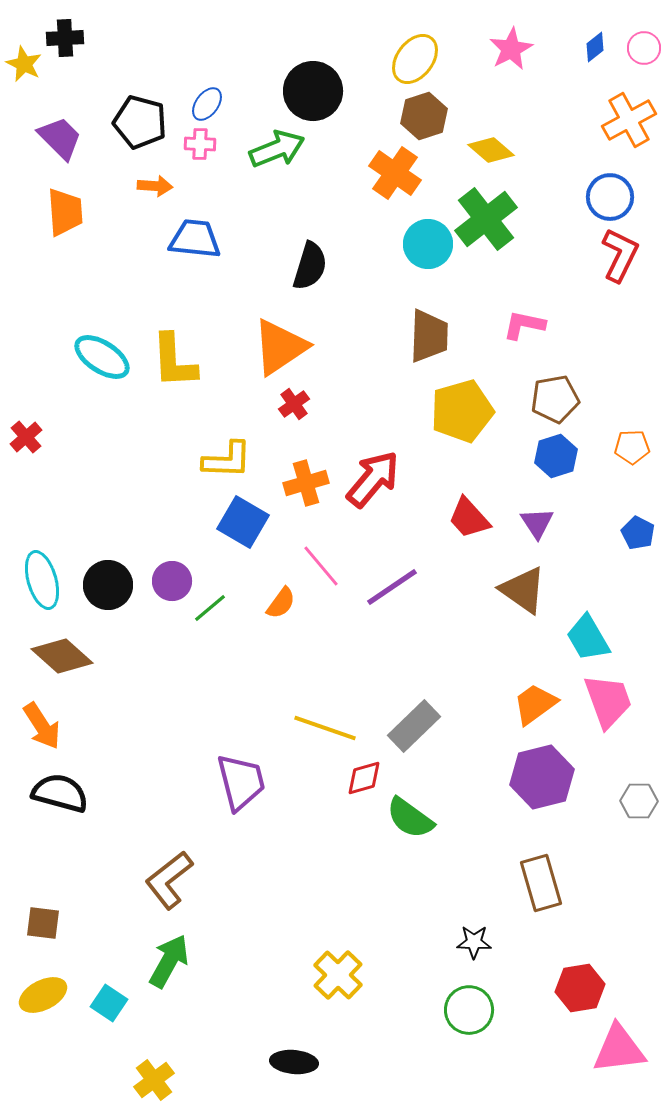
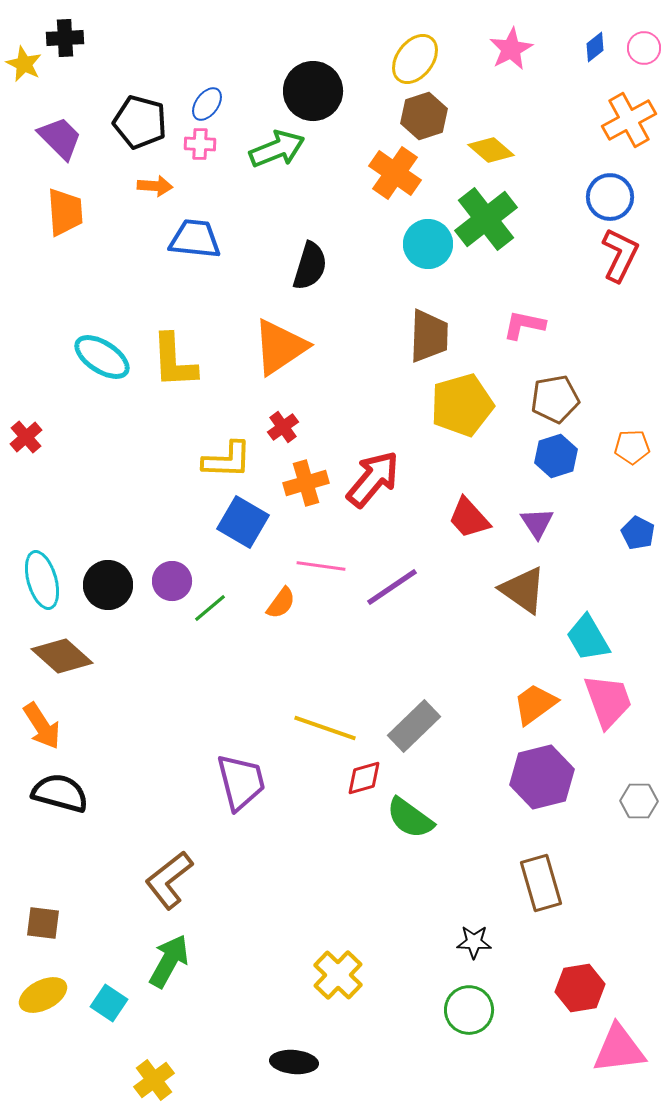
red cross at (294, 404): moved 11 px left, 23 px down
yellow pentagon at (462, 411): moved 6 px up
pink line at (321, 566): rotated 42 degrees counterclockwise
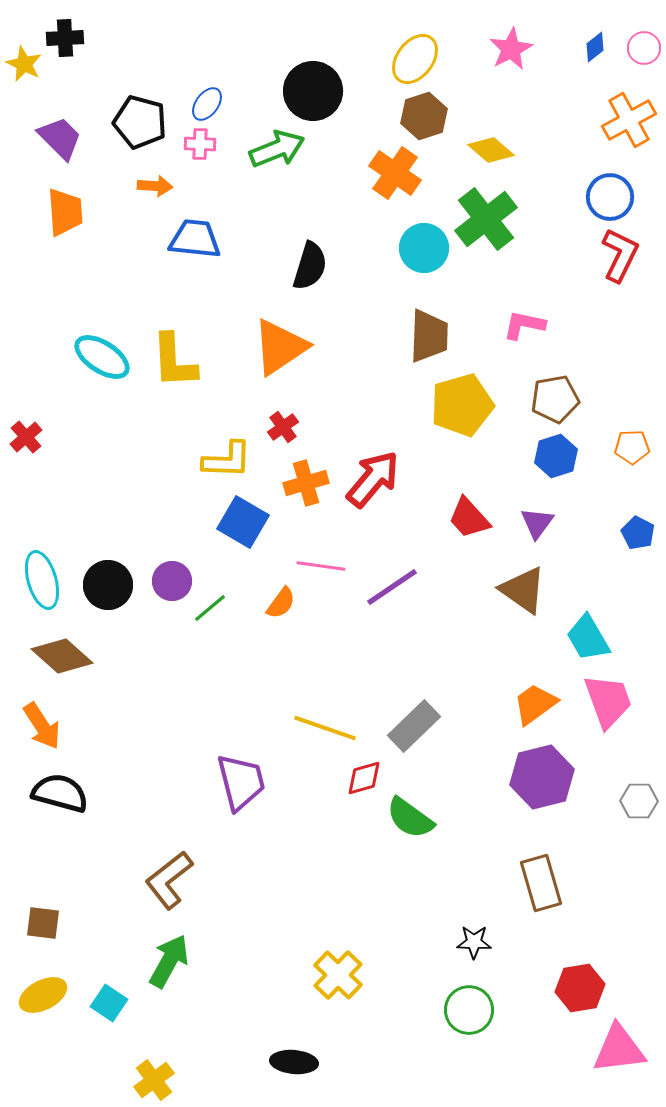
cyan circle at (428, 244): moved 4 px left, 4 px down
purple triangle at (537, 523): rotated 9 degrees clockwise
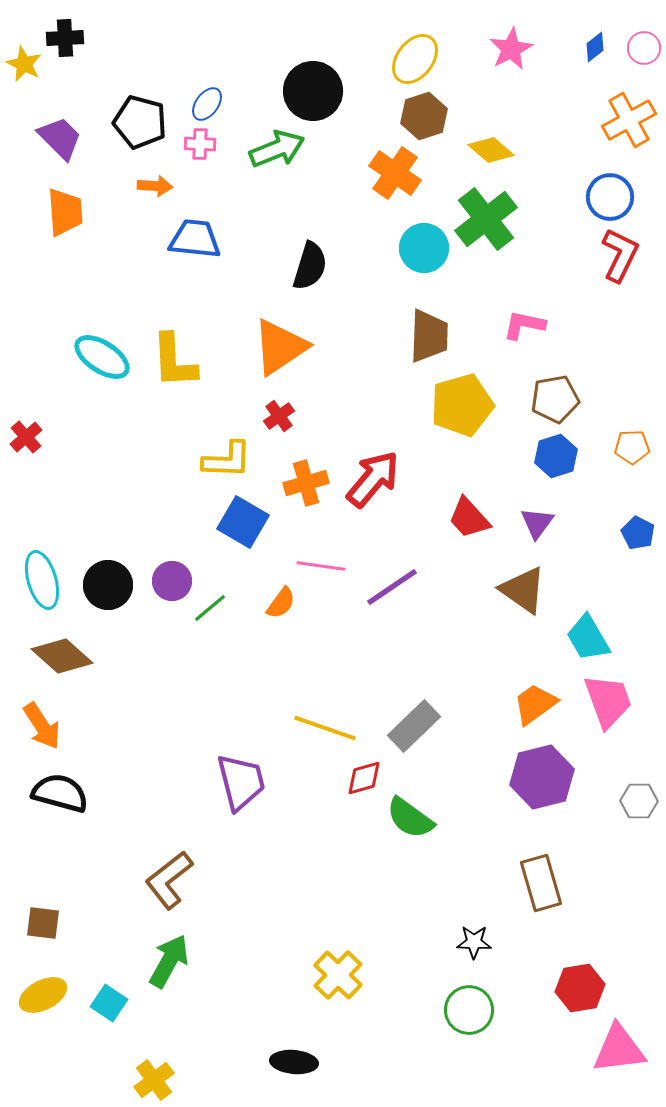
red cross at (283, 427): moved 4 px left, 11 px up
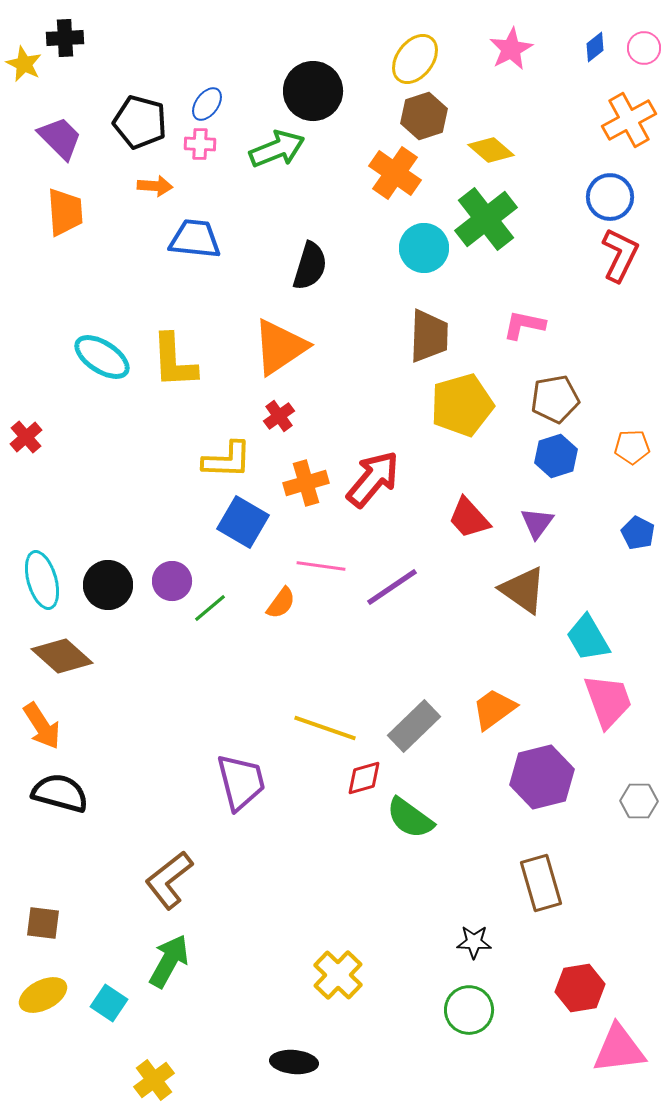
orange trapezoid at (535, 704): moved 41 px left, 5 px down
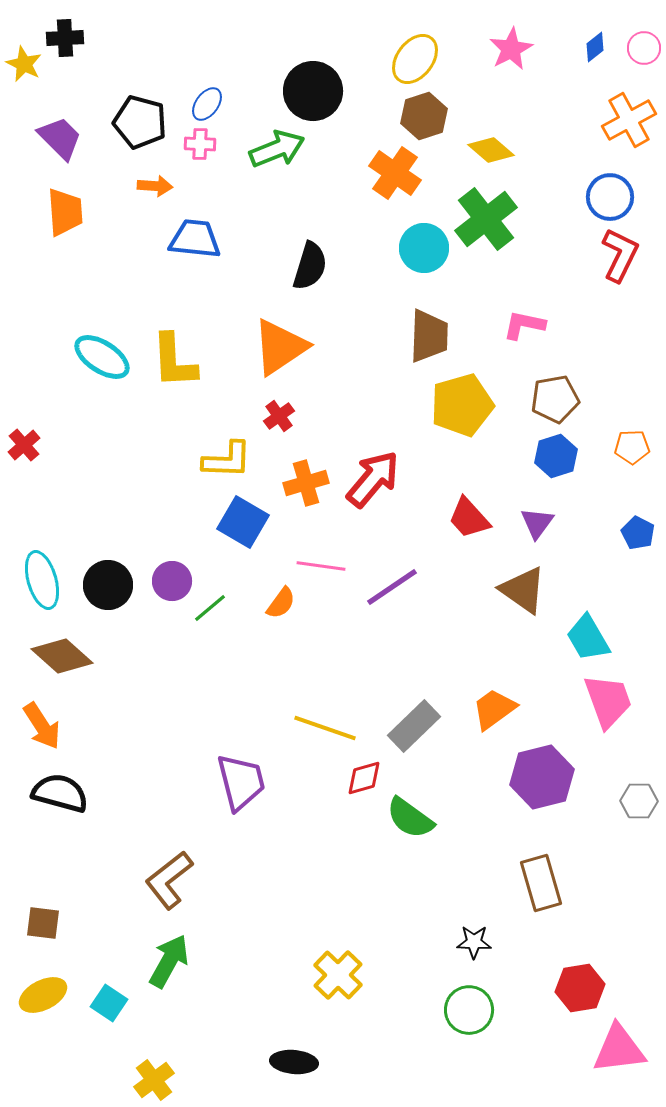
red cross at (26, 437): moved 2 px left, 8 px down
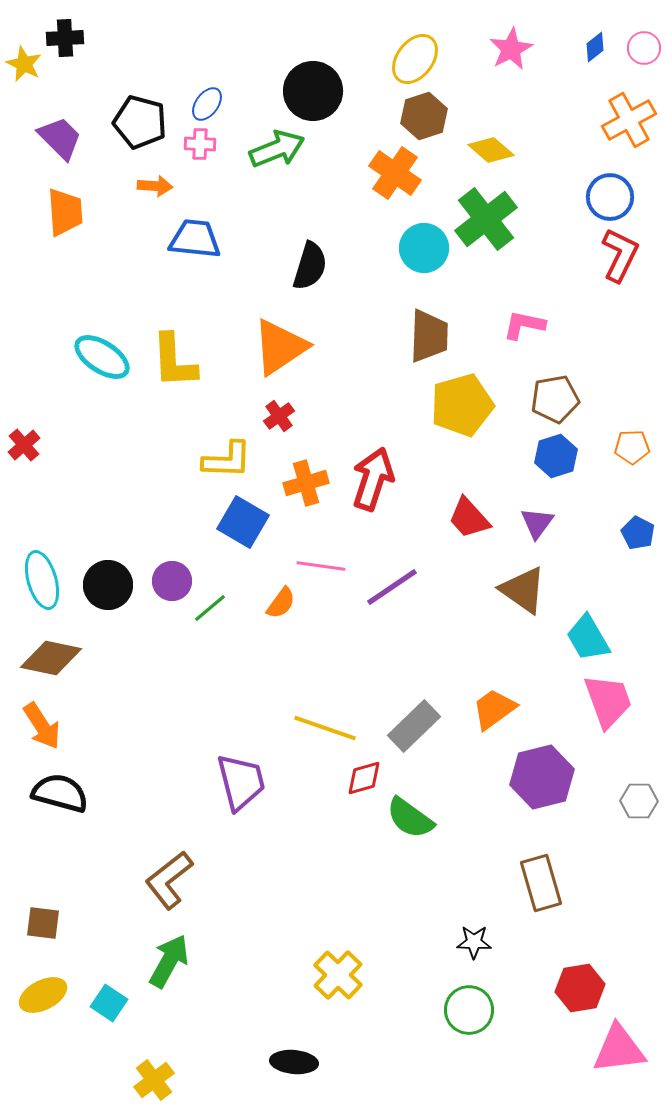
red arrow at (373, 479): rotated 22 degrees counterclockwise
brown diamond at (62, 656): moved 11 px left, 2 px down; rotated 30 degrees counterclockwise
